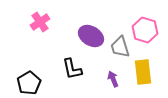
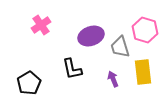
pink cross: moved 1 px right, 3 px down
purple ellipse: rotated 50 degrees counterclockwise
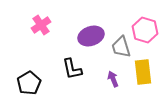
gray trapezoid: moved 1 px right
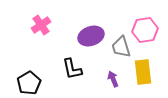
pink hexagon: rotated 25 degrees counterclockwise
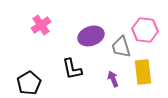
pink hexagon: rotated 15 degrees clockwise
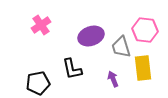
yellow rectangle: moved 4 px up
black pentagon: moved 9 px right; rotated 20 degrees clockwise
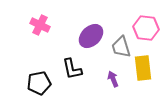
pink cross: moved 1 px left; rotated 30 degrees counterclockwise
pink hexagon: moved 1 px right, 2 px up
purple ellipse: rotated 25 degrees counterclockwise
black pentagon: moved 1 px right
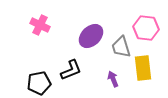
black L-shape: moved 1 px left, 1 px down; rotated 100 degrees counterclockwise
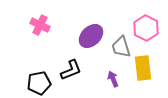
pink hexagon: rotated 20 degrees clockwise
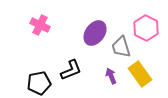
purple ellipse: moved 4 px right, 3 px up; rotated 10 degrees counterclockwise
yellow rectangle: moved 3 px left, 6 px down; rotated 30 degrees counterclockwise
purple arrow: moved 2 px left, 3 px up
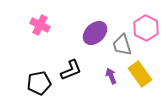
purple ellipse: rotated 10 degrees clockwise
gray trapezoid: moved 1 px right, 2 px up
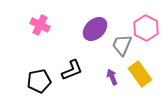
purple ellipse: moved 4 px up
gray trapezoid: rotated 40 degrees clockwise
black L-shape: moved 1 px right
purple arrow: moved 1 px right, 1 px down
black pentagon: moved 2 px up
